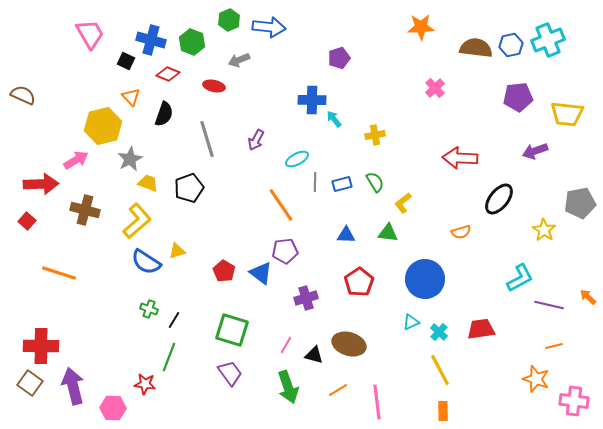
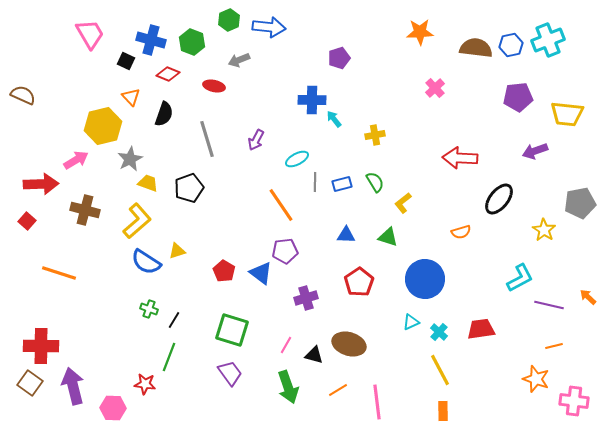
orange star at (421, 27): moved 1 px left, 5 px down
green triangle at (388, 233): moved 4 px down; rotated 10 degrees clockwise
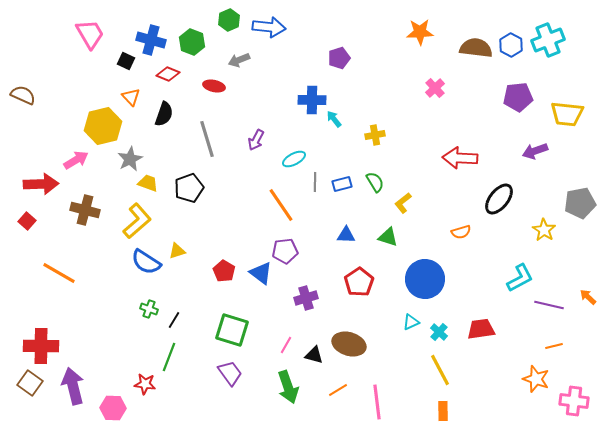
blue hexagon at (511, 45): rotated 20 degrees counterclockwise
cyan ellipse at (297, 159): moved 3 px left
orange line at (59, 273): rotated 12 degrees clockwise
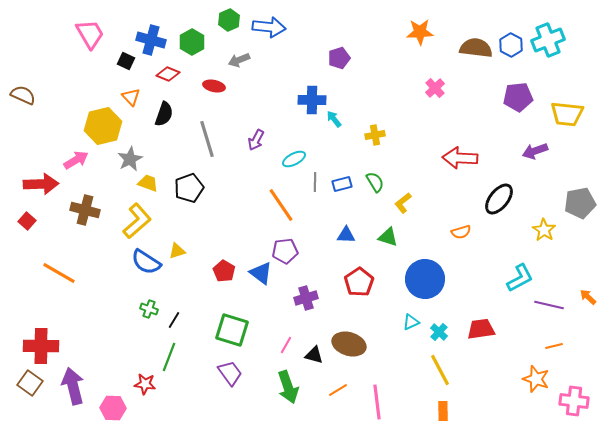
green hexagon at (192, 42): rotated 10 degrees clockwise
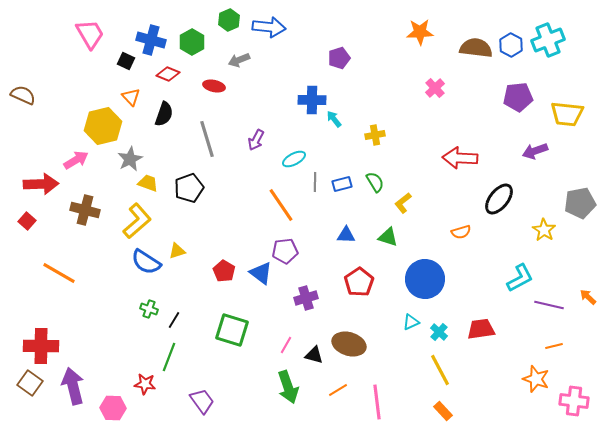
purple trapezoid at (230, 373): moved 28 px left, 28 px down
orange rectangle at (443, 411): rotated 42 degrees counterclockwise
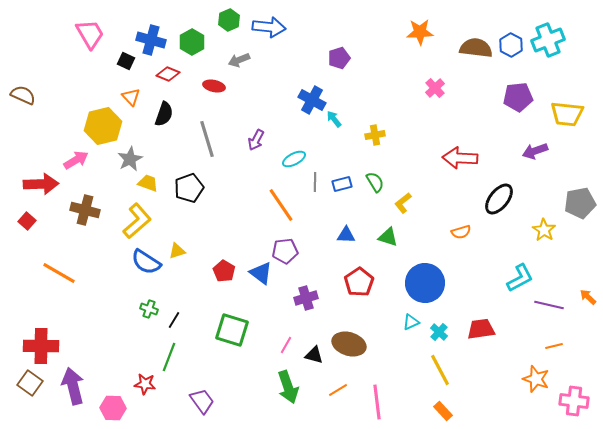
blue cross at (312, 100): rotated 28 degrees clockwise
blue circle at (425, 279): moved 4 px down
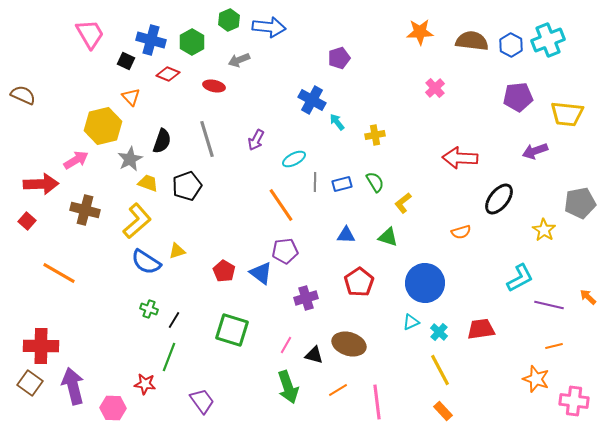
brown semicircle at (476, 48): moved 4 px left, 7 px up
black semicircle at (164, 114): moved 2 px left, 27 px down
cyan arrow at (334, 119): moved 3 px right, 3 px down
black pentagon at (189, 188): moved 2 px left, 2 px up
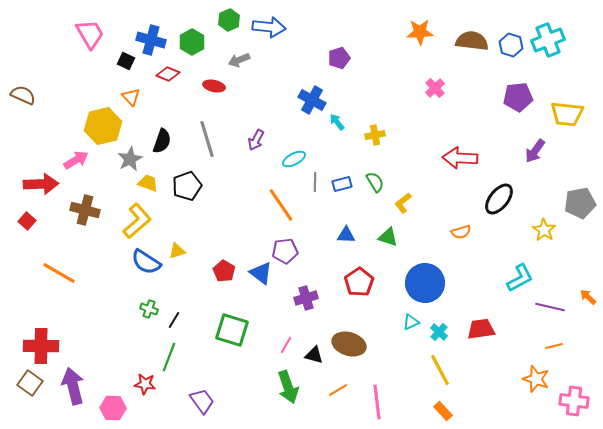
blue hexagon at (511, 45): rotated 10 degrees counterclockwise
purple arrow at (535, 151): rotated 35 degrees counterclockwise
purple line at (549, 305): moved 1 px right, 2 px down
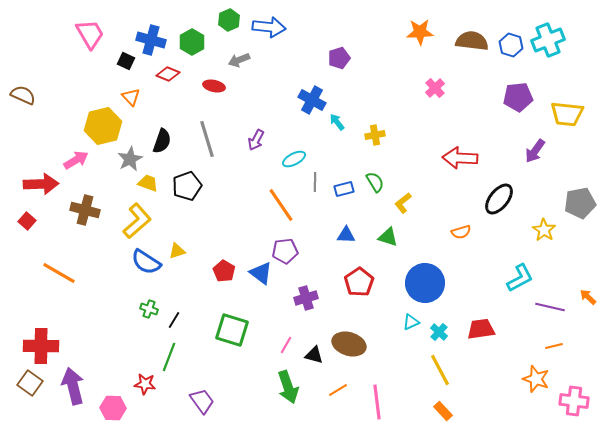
blue rectangle at (342, 184): moved 2 px right, 5 px down
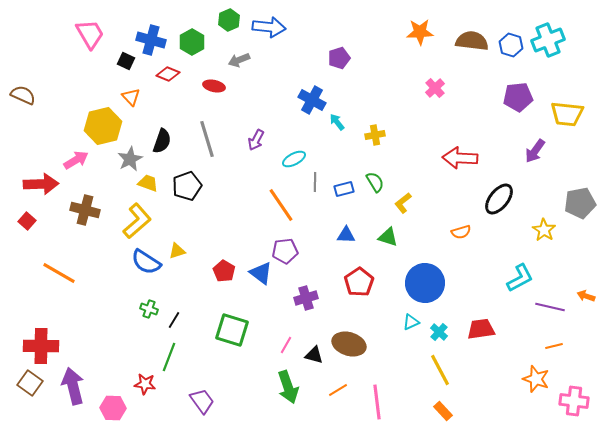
orange arrow at (588, 297): moved 2 px left, 1 px up; rotated 24 degrees counterclockwise
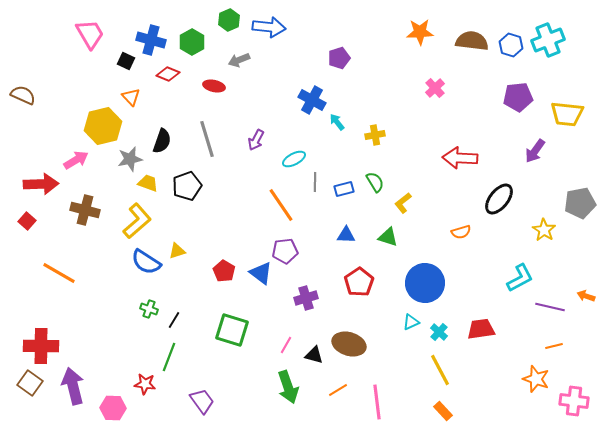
gray star at (130, 159): rotated 15 degrees clockwise
